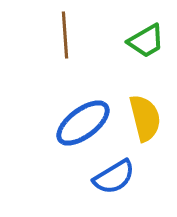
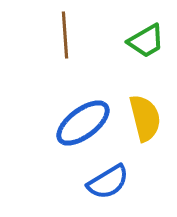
blue semicircle: moved 6 px left, 5 px down
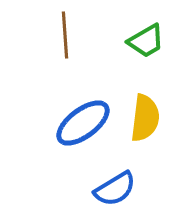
yellow semicircle: rotated 21 degrees clockwise
blue semicircle: moved 7 px right, 7 px down
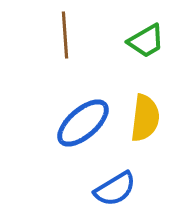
blue ellipse: rotated 4 degrees counterclockwise
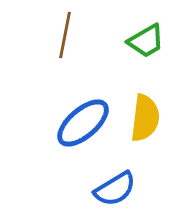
brown line: rotated 15 degrees clockwise
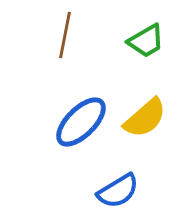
yellow semicircle: rotated 42 degrees clockwise
blue ellipse: moved 2 px left, 1 px up; rotated 4 degrees counterclockwise
blue semicircle: moved 3 px right, 2 px down
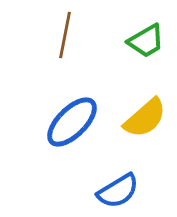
blue ellipse: moved 9 px left
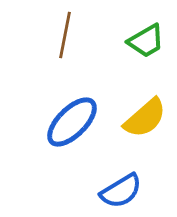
blue semicircle: moved 3 px right
